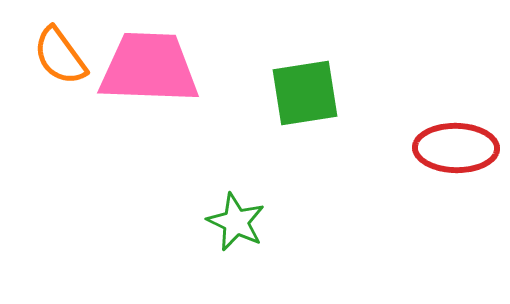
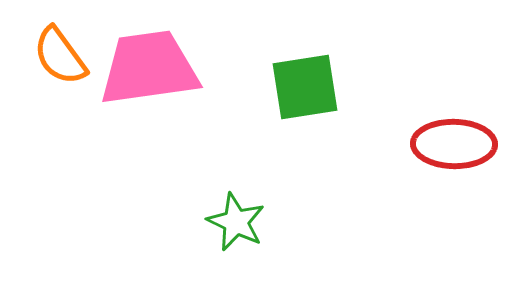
pink trapezoid: rotated 10 degrees counterclockwise
green square: moved 6 px up
red ellipse: moved 2 px left, 4 px up
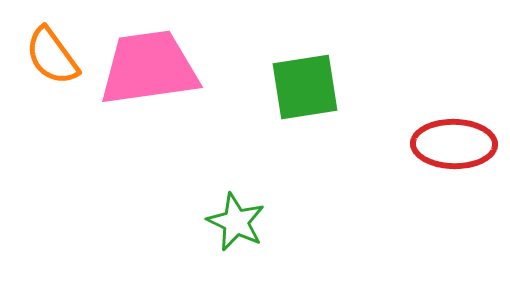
orange semicircle: moved 8 px left
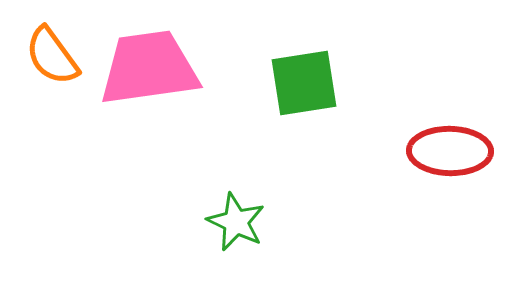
green square: moved 1 px left, 4 px up
red ellipse: moved 4 px left, 7 px down
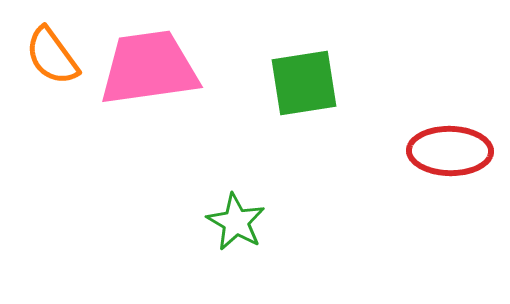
green star: rotated 4 degrees clockwise
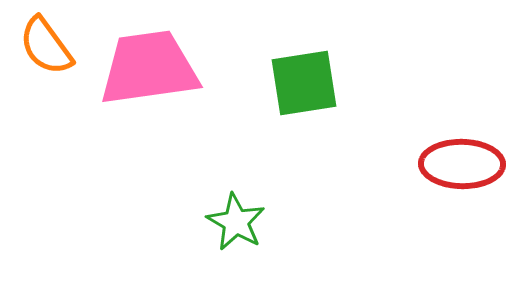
orange semicircle: moved 6 px left, 10 px up
red ellipse: moved 12 px right, 13 px down
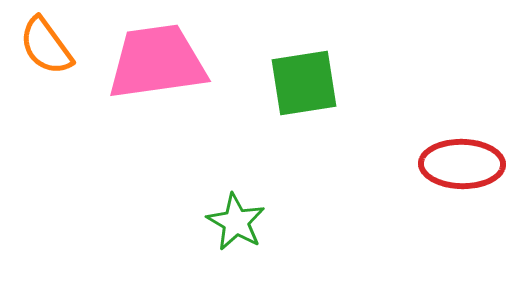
pink trapezoid: moved 8 px right, 6 px up
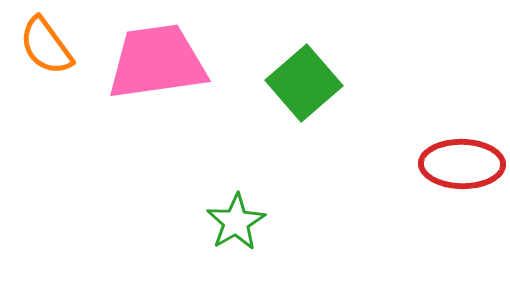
green square: rotated 32 degrees counterclockwise
green star: rotated 12 degrees clockwise
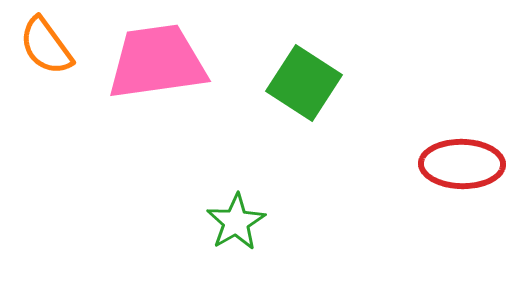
green square: rotated 16 degrees counterclockwise
